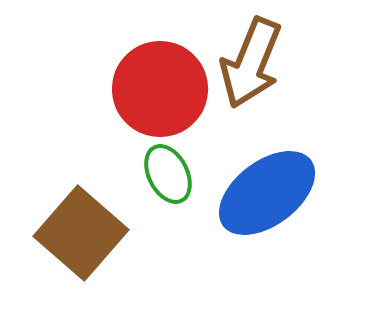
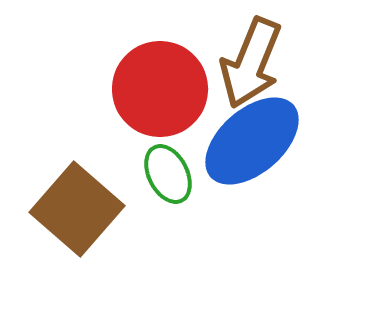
blue ellipse: moved 15 px left, 52 px up; rotated 4 degrees counterclockwise
brown square: moved 4 px left, 24 px up
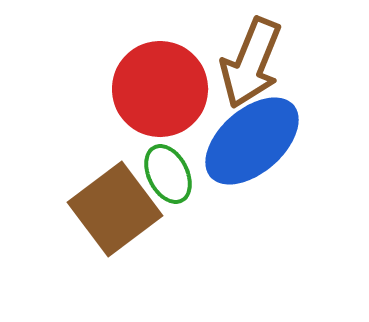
brown square: moved 38 px right; rotated 12 degrees clockwise
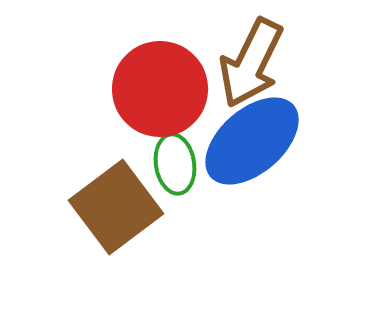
brown arrow: rotated 4 degrees clockwise
green ellipse: moved 7 px right, 10 px up; rotated 18 degrees clockwise
brown square: moved 1 px right, 2 px up
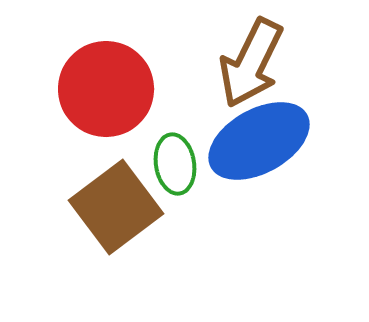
red circle: moved 54 px left
blue ellipse: moved 7 px right; rotated 12 degrees clockwise
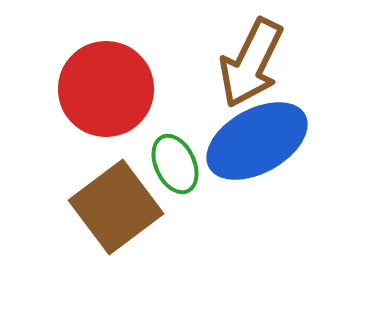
blue ellipse: moved 2 px left
green ellipse: rotated 16 degrees counterclockwise
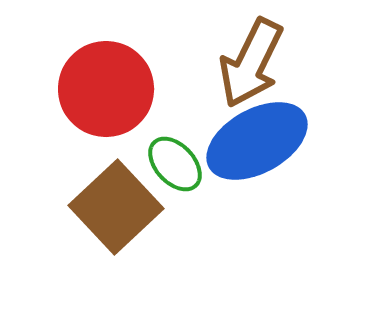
green ellipse: rotated 18 degrees counterclockwise
brown square: rotated 6 degrees counterclockwise
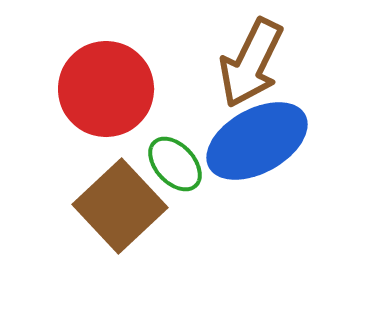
brown square: moved 4 px right, 1 px up
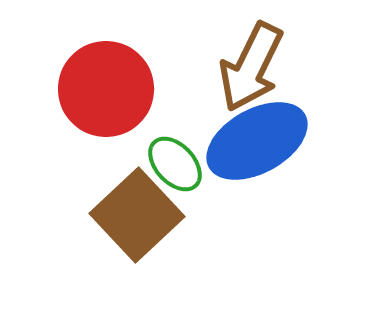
brown arrow: moved 4 px down
brown square: moved 17 px right, 9 px down
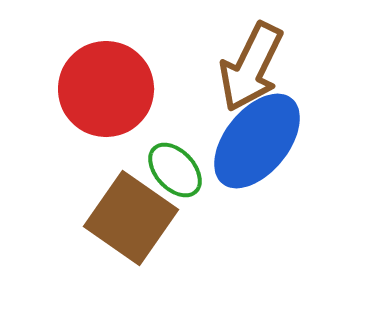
blue ellipse: rotated 22 degrees counterclockwise
green ellipse: moved 6 px down
brown square: moved 6 px left, 3 px down; rotated 12 degrees counterclockwise
